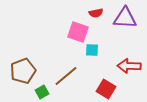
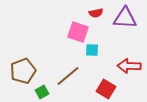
brown line: moved 2 px right
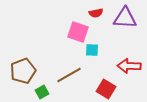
brown line: moved 1 px right, 1 px up; rotated 10 degrees clockwise
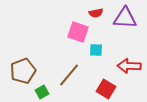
cyan square: moved 4 px right
brown line: rotated 20 degrees counterclockwise
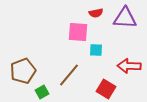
pink square: rotated 15 degrees counterclockwise
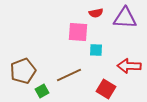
brown line: rotated 25 degrees clockwise
green square: moved 1 px up
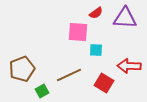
red semicircle: rotated 24 degrees counterclockwise
brown pentagon: moved 1 px left, 2 px up
red square: moved 2 px left, 6 px up
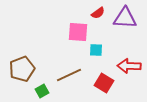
red semicircle: moved 2 px right
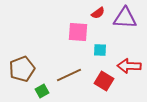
cyan square: moved 4 px right
red square: moved 2 px up
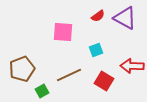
red semicircle: moved 3 px down
purple triangle: rotated 25 degrees clockwise
pink square: moved 15 px left
cyan square: moved 4 px left; rotated 24 degrees counterclockwise
red arrow: moved 3 px right
